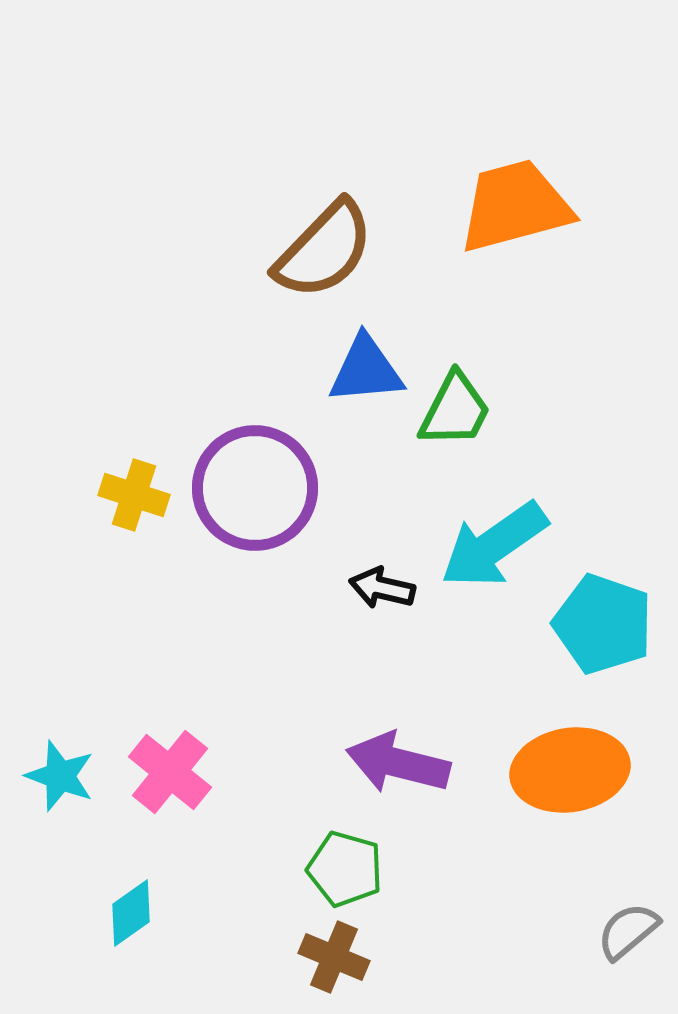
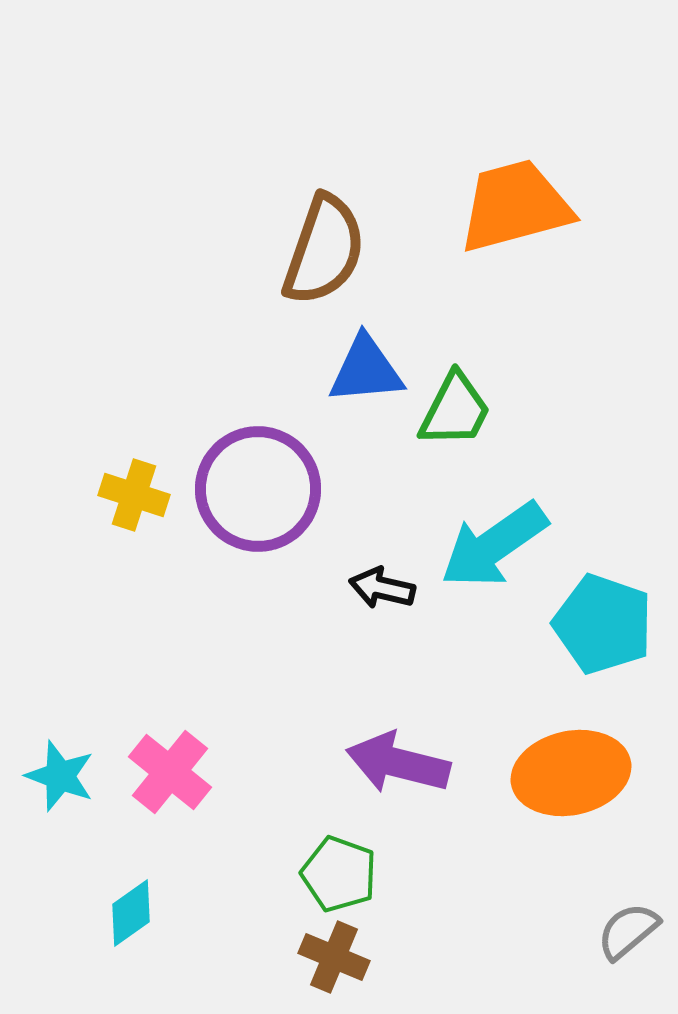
brown semicircle: rotated 25 degrees counterclockwise
purple circle: moved 3 px right, 1 px down
orange ellipse: moved 1 px right, 3 px down; rotated 3 degrees counterclockwise
green pentagon: moved 6 px left, 5 px down; rotated 4 degrees clockwise
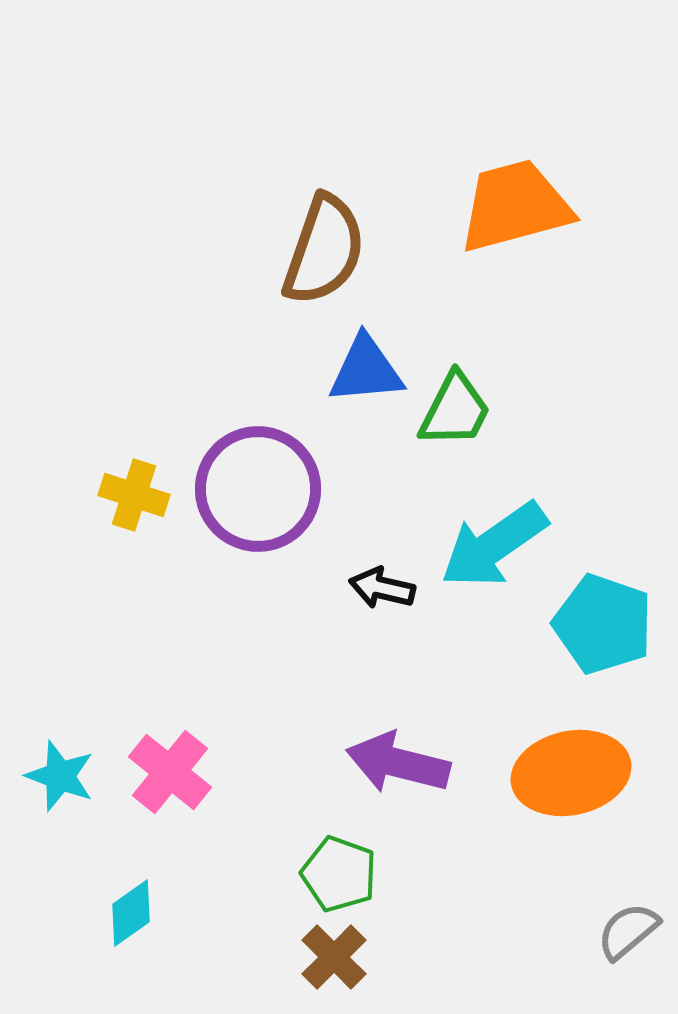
brown cross: rotated 22 degrees clockwise
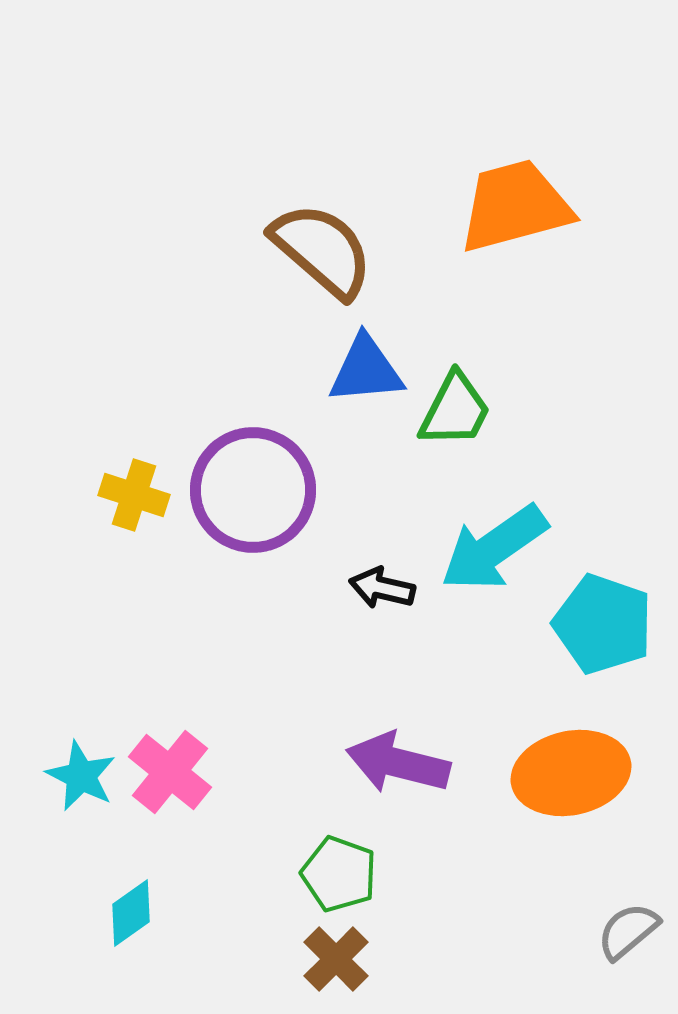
brown semicircle: moved 2 px left; rotated 68 degrees counterclockwise
purple circle: moved 5 px left, 1 px down
cyan arrow: moved 3 px down
cyan star: moved 21 px right; rotated 6 degrees clockwise
brown cross: moved 2 px right, 2 px down
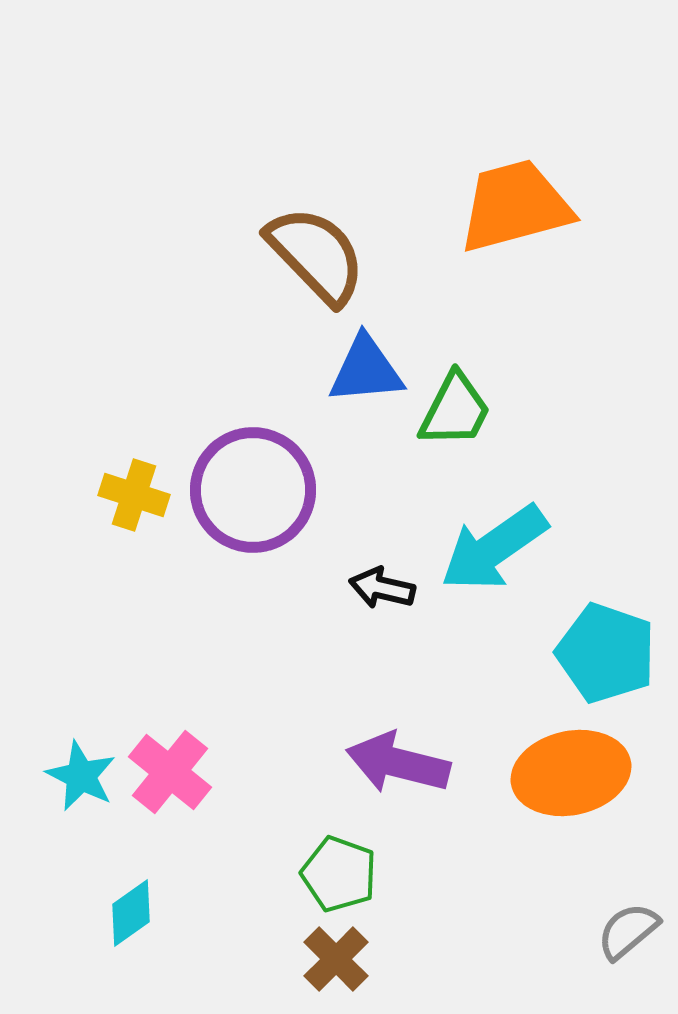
brown semicircle: moved 6 px left, 5 px down; rotated 5 degrees clockwise
cyan pentagon: moved 3 px right, 29 px down
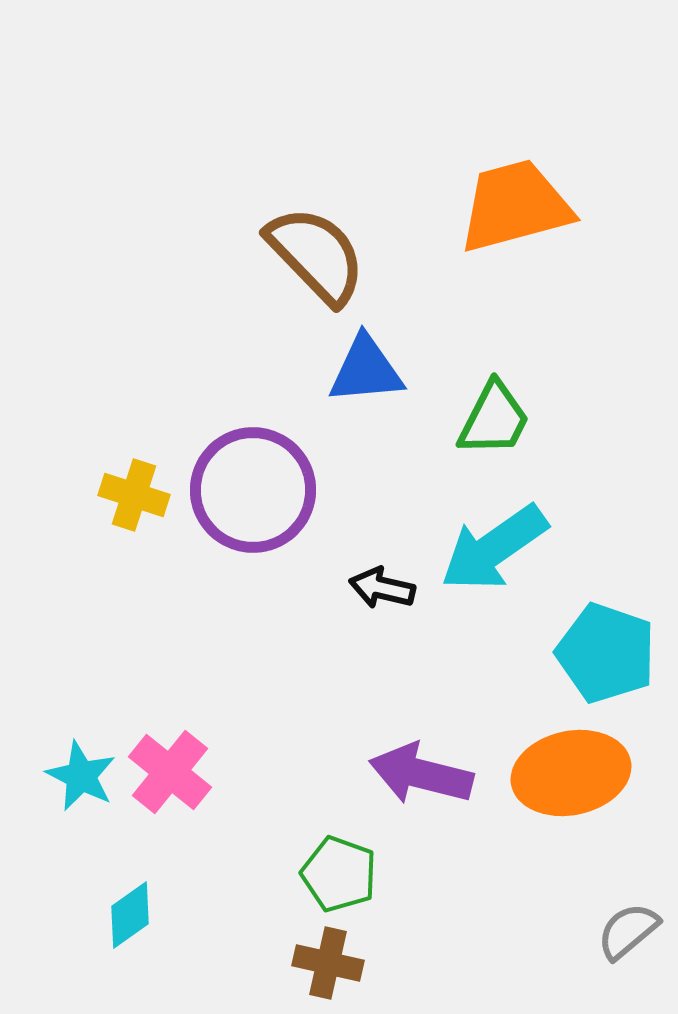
green trapezoid: moved 39 px right, 9 px down
purple arrow: moved 23 px right, 11 px down
cyan diamond: moved 1 px left, 2 px down
brown cross: moved 8 px left, 4 px down; rotated 32 degrees counterclockwise
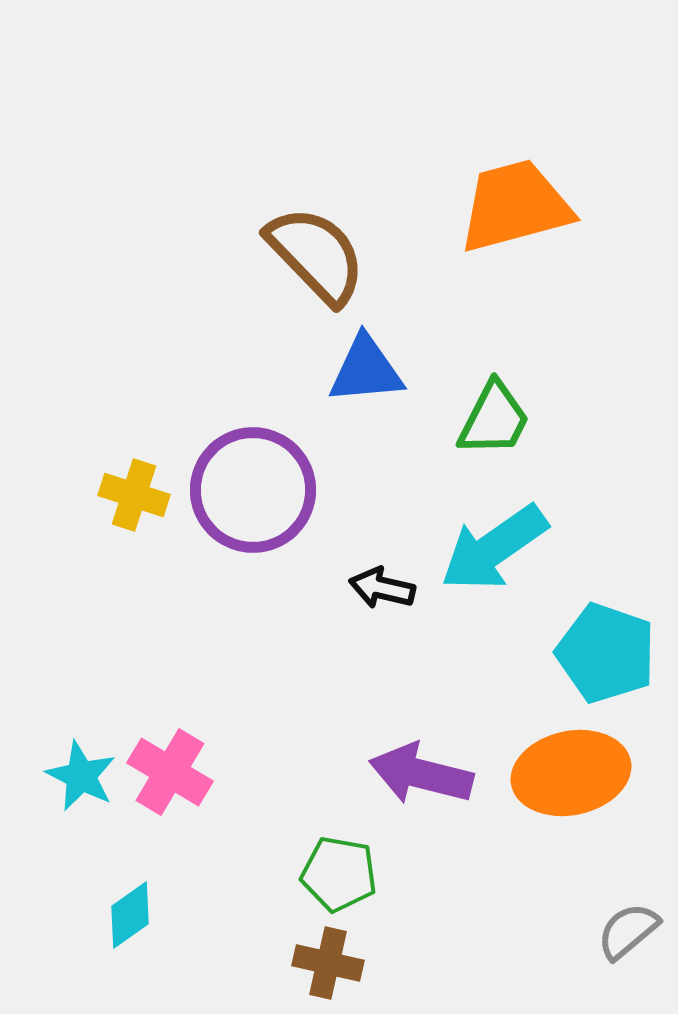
pink cross: rotated 8 degrees counterclockwise
green pentagon: rotated 10 degrees counterclockwise
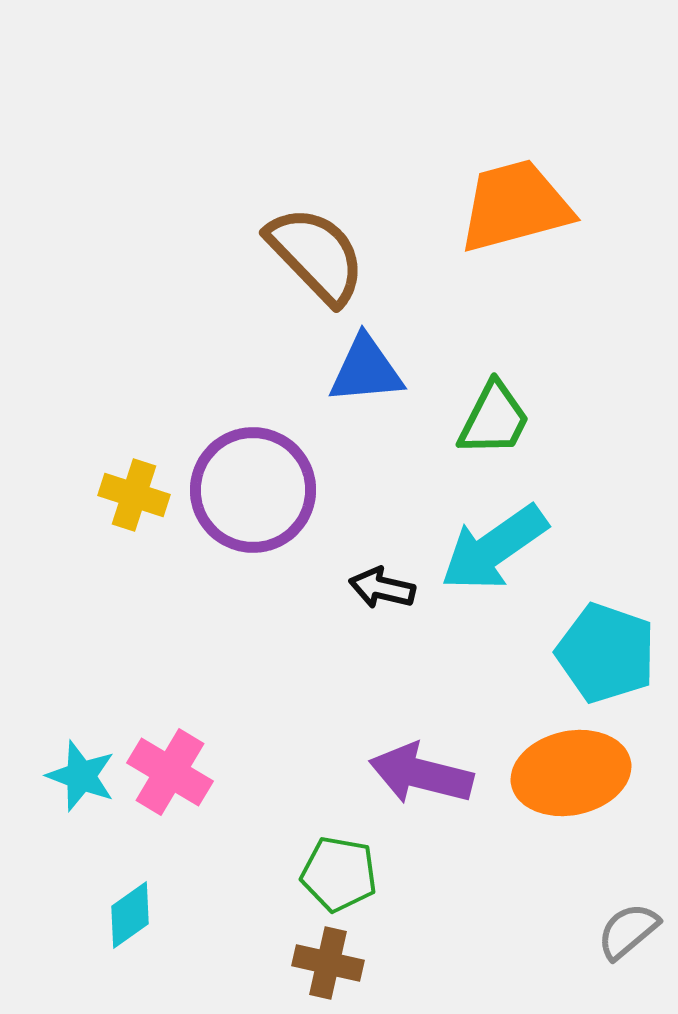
cyan star: rotated 6 degrees counterclockwise
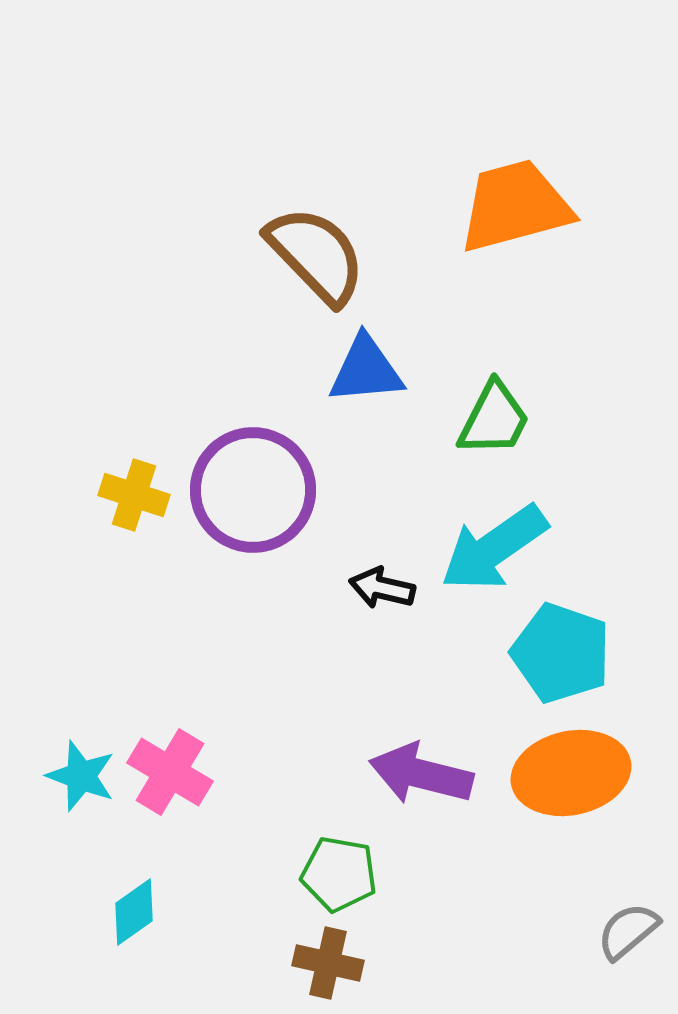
cyan pentagon: moved 45 px left
cyan diamond: moved 4 px right, 3 px up
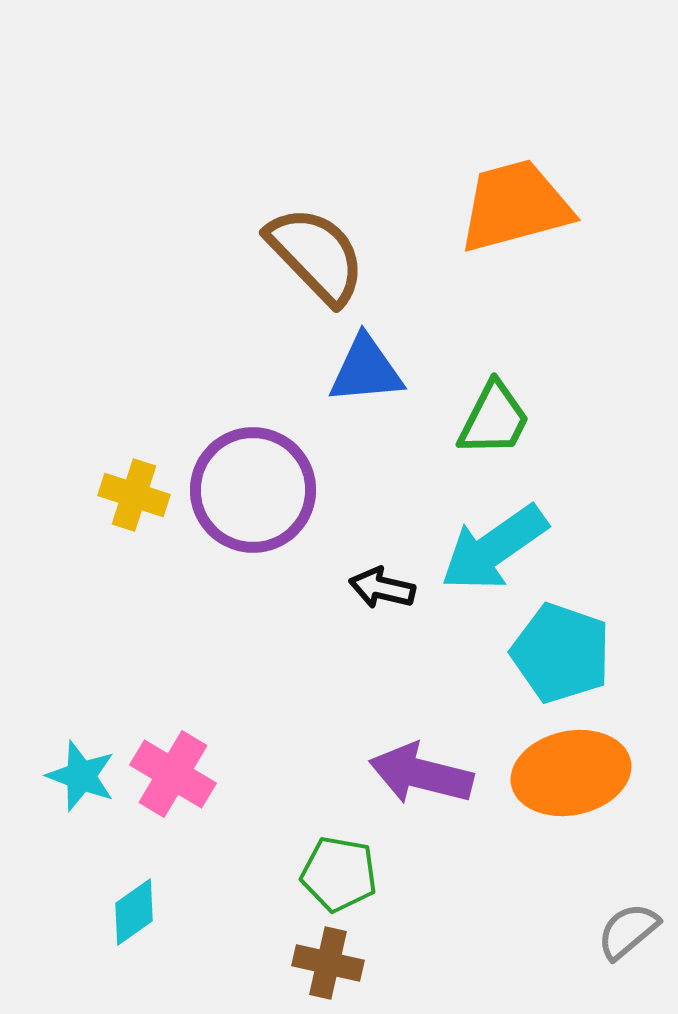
pink cross: moved 3 px right, 2 px down
